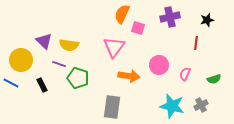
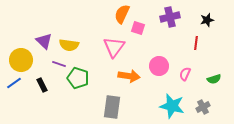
pink circle: moved 1 px down
blue line: moved 3 px right; rotated 63 degrees counterclockwise
gray cross: moved 2 px right, 2 px down
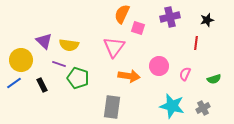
gray cross: moved 1 px down
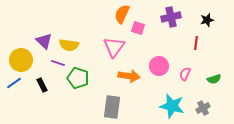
purple cross: moved 1 px right
purple line: moved 1 px left, 1 px up
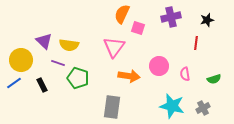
pink semicircle: rotated 32 degrees counterclockwise
